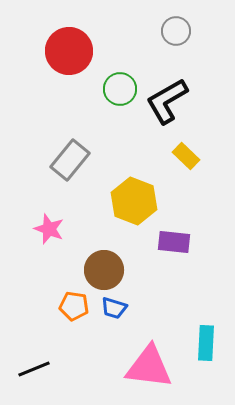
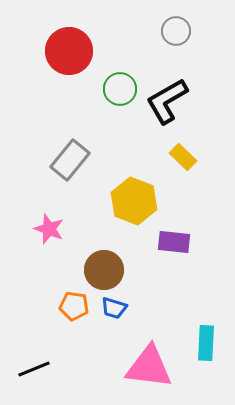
yellow rectangle: moved 3 px left, 1 px down
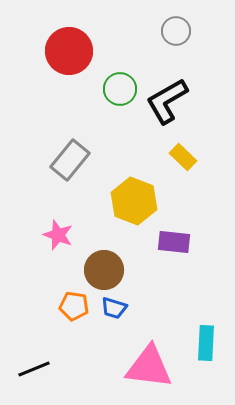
pink star: moved 9 px right, 6 px down
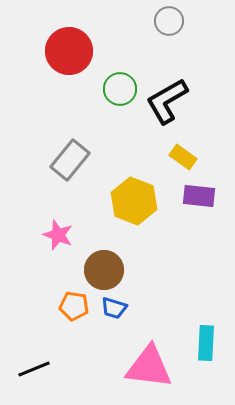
gray circle: moved 7 px left, 10 px up
yellow rectangle: rotated 8 degrees counterclockwise
purple rectangle: moved 25 px right, 46 px up
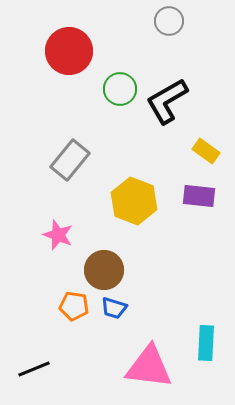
yellow rectangle: moved 23 px right, 6 px up
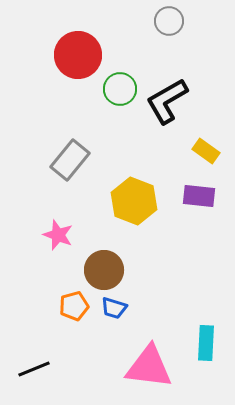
red circle: moved 9 px right, 4 px down
orange pentagon: rotated 24 degrees counterclockwise
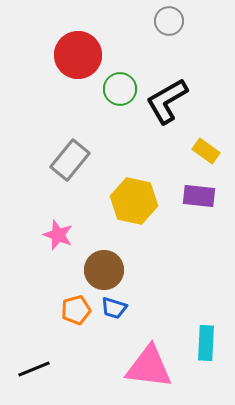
yellow hexagon: rotated 9 degrees counterclockwise
orange pentagon: moved 2 px right, 4 px down
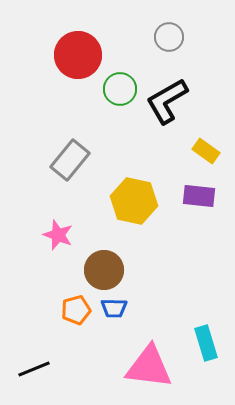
gray circle: moved 16 px down
blue trapezoid: rotated 16 degrees counterclockwise
cyan rectangle: rotated 20 degrees counterclockwise
